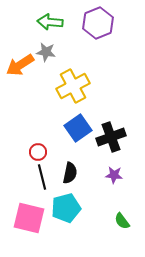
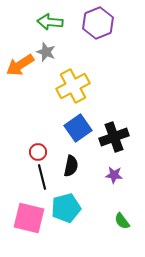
gray star: rotated 12 degrees clockwise
black cross: moved 3 px right
black semicircle: moved 1 px right, 7 px up
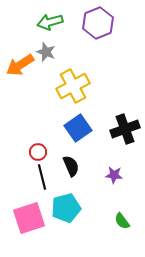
green arrow: rotated 20 degrees counterclockwise
black cross: moved 11 px right, 8 px up
black semicircle: rotated 35 degrees counterclockwise
pink square: rotated 32 degrees counterclockwise
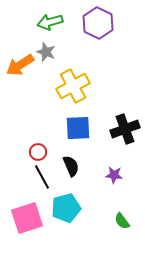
purple hexagon: rotated 12 degrees counterclockwise
blue square: rotated 32 degrees clockwise
black line: rotated 15 degrees counterclockwise
pink square: moved 2 px left
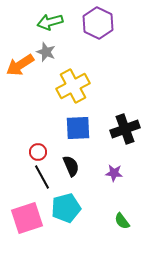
purple star: moved 2 px up
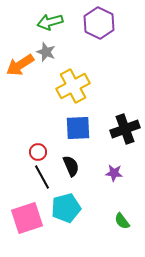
purple hexagon: moved 1 px right
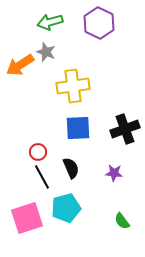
yellow cross: rotated 20 degrees clockwise
black semicircle: moved 2 px down
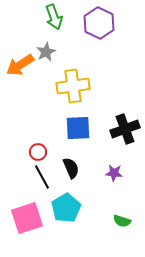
green arrow: moved 4 px right, 5 px up; rotated 95 degrees counterclockwise
gray star: rotated 24 degrees clockwise
cyan pentagon: rotated 16 degrees counterclockwise
green semicircle: rotated 36 degrees counterclockwise
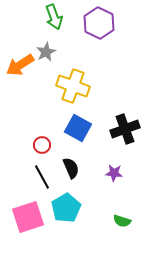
yellow cross: rotated 28 degrees clockwise
blue square: rotated 32 degrees clockwise
red circle: moved 4 px right, 7 px up
pink square: moved 1 px right, 1 px up
